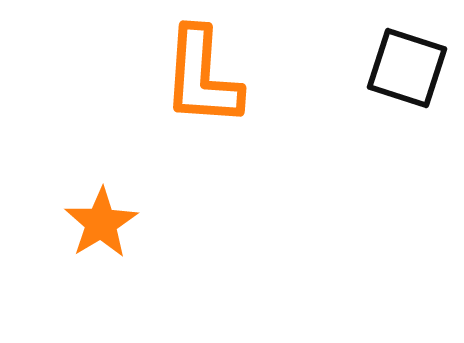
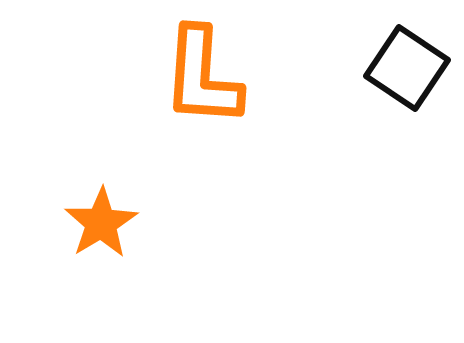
black square: rotated 16 degrees clockwise
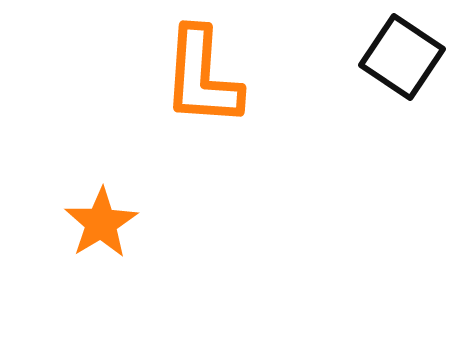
black square: moved 5 px left, 11 px up
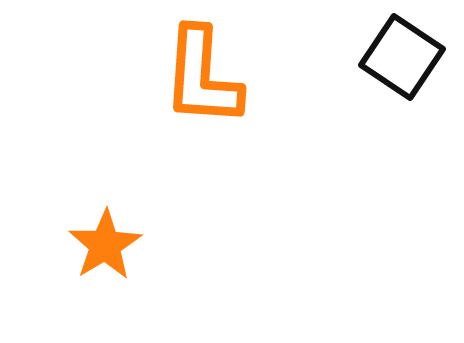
orange star: moved 4 px right, 22 px down
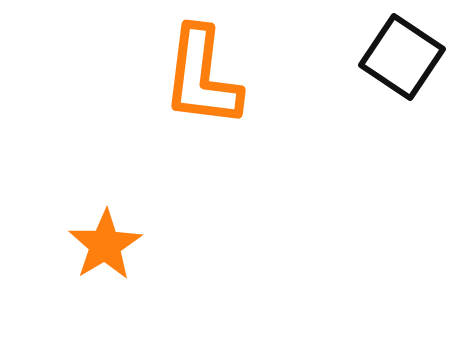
orange L-shape: rotated 3 degrees clockwise
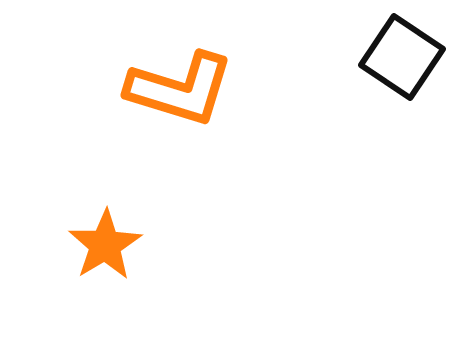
orange L-shape: moved 22 px left, 12 px down; rotated 80 degrees counterclockwise
